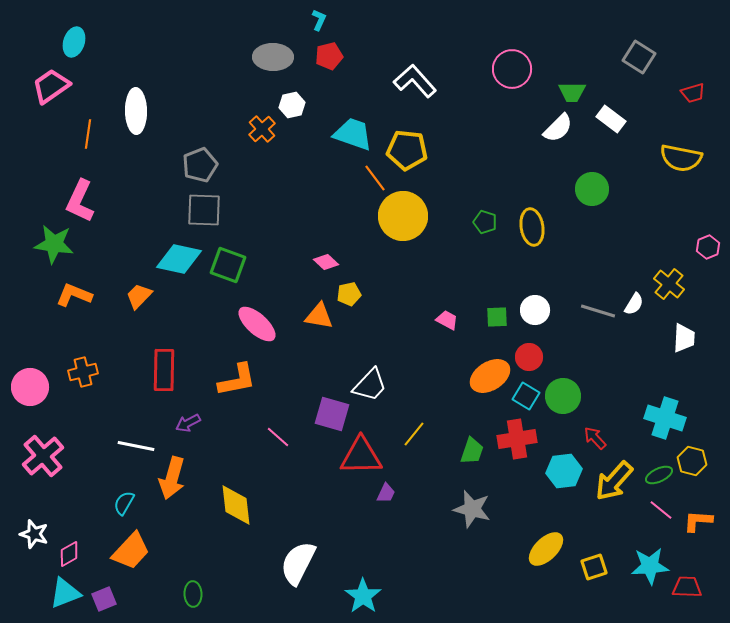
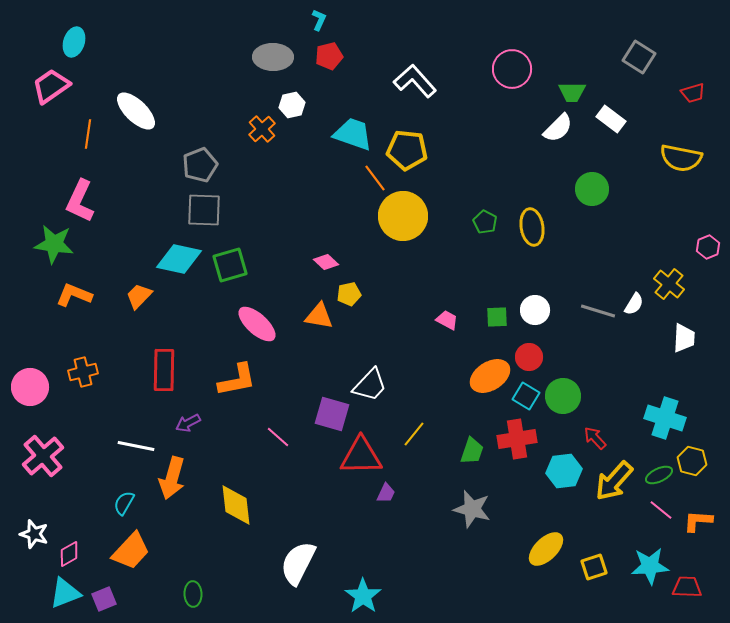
white ellipse at (136, 111): rotated 45 degrees counterclockwise
green pentagon at (485, 222): rotated 10 degrees clockwise
green square at (228, 265): moved 2 px right; rotated 36 degrees counterclockwise
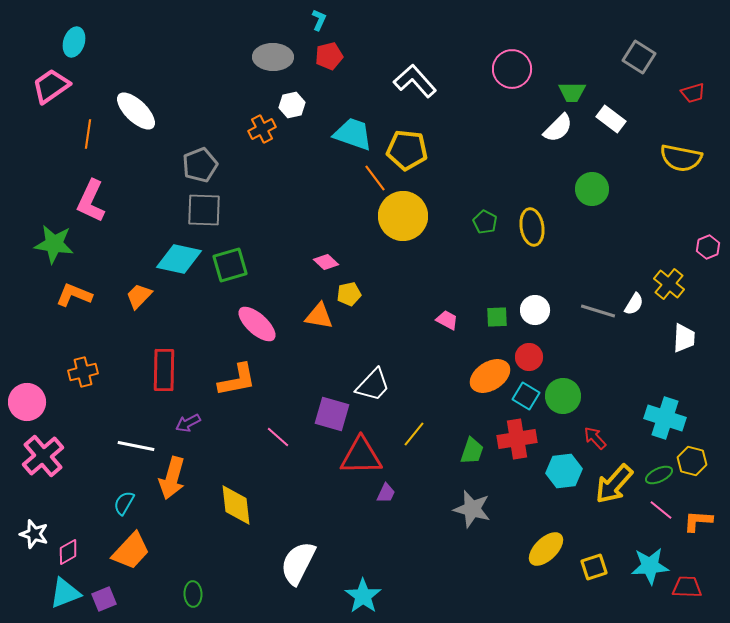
orange cross at (262, 129): rotated 16 degrees clockwise
pink L-shape at (80, 201): moved 11 px right
white trapezoid at (370, 385): moved 3 px right
pink circle at (30, 387): moved 3 px left, 15 px down
yellow arrow at (614, 481): moved 3 px down
pink diamond at (69, 554): moved 1 px left, 2 px up
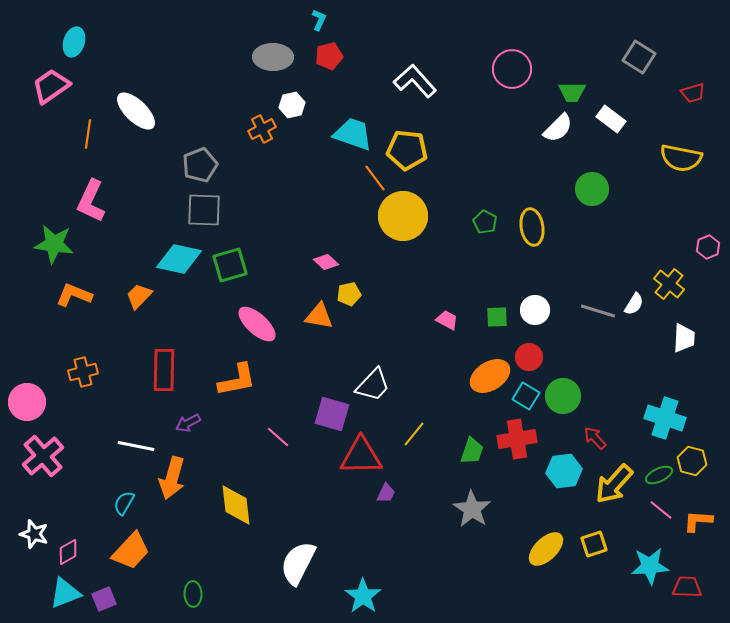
gray star at (472, 509): rotated 18 degrees clockwise
yellow square at (594, 567): moved 23 px up
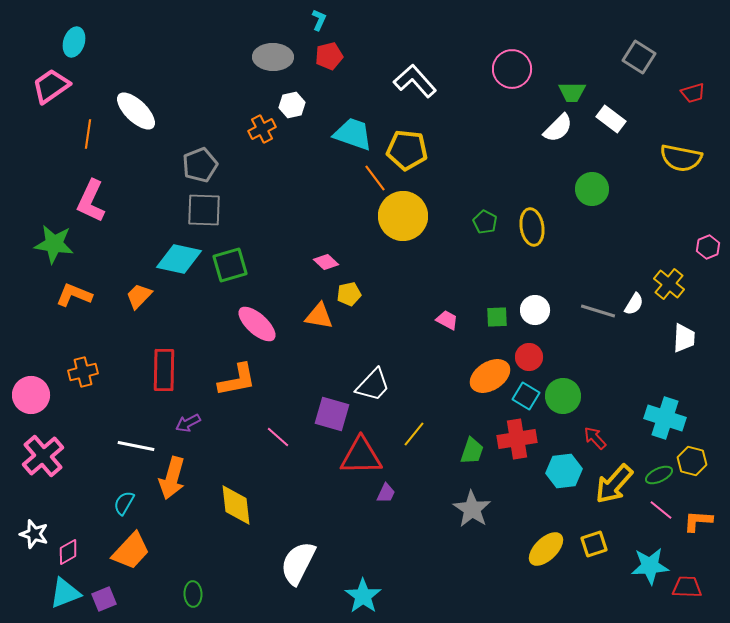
pink circle at (27, 402): moved 4 px right, 7 px up
